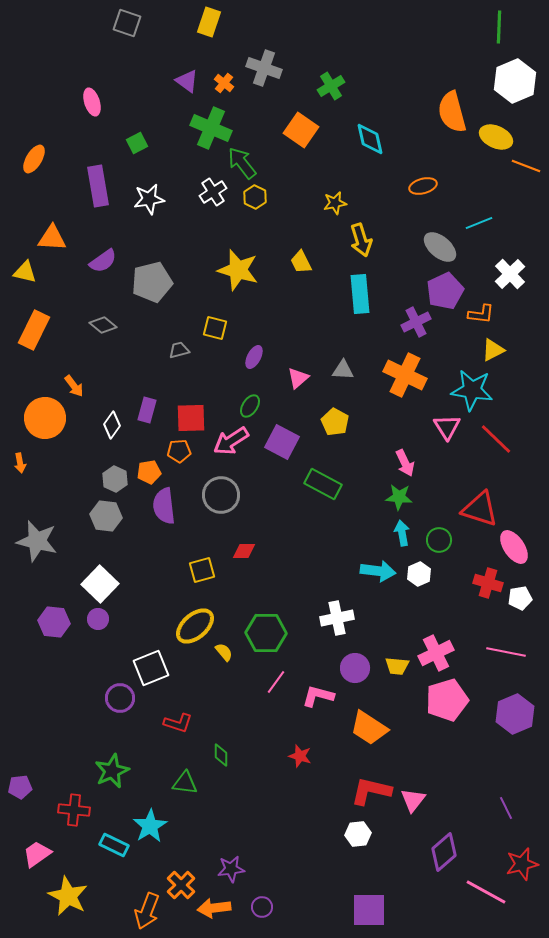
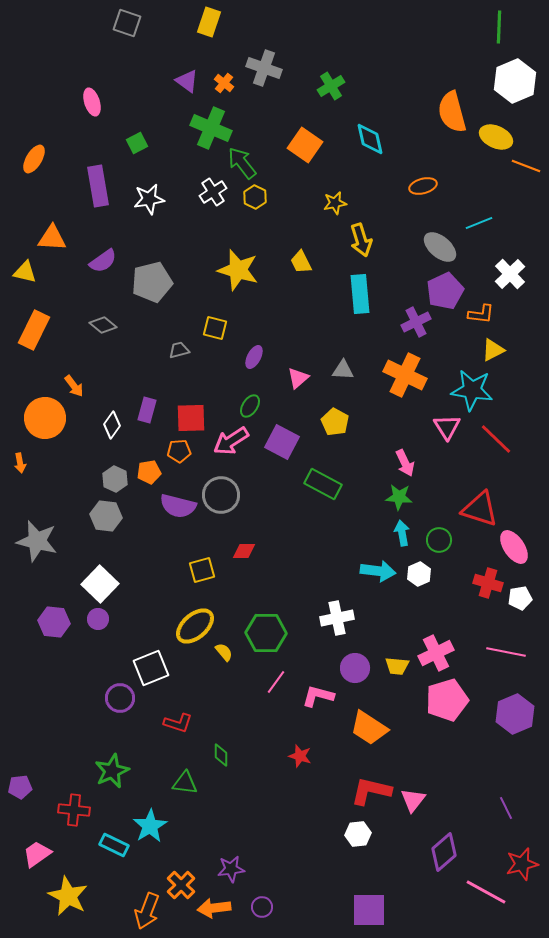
orange square at (301, 130): moved 4 px right, 15 px down
purple semicircle at (164, 506): moved 14 px right; rotated 69 degrees counterclockwise
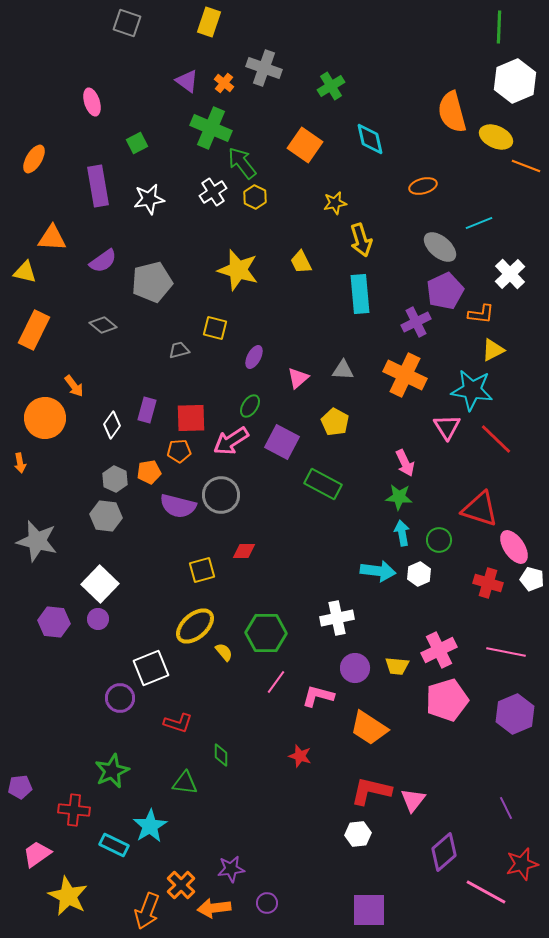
white pentagon at (520, 598): moved 12 px right, 19 px up; rotated 25 degrees clockwise
pink cross at (436, 653): moved 3 px right, 3 px up
purple circle at (262, 907): moved 5 px right, 4 px up
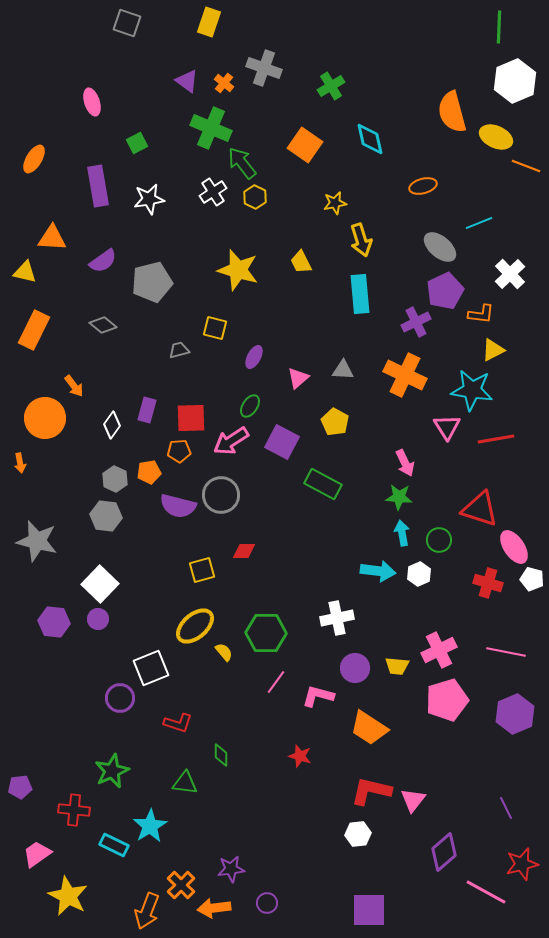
red line at (496, 439): rotated 54 degrees counterclockwise
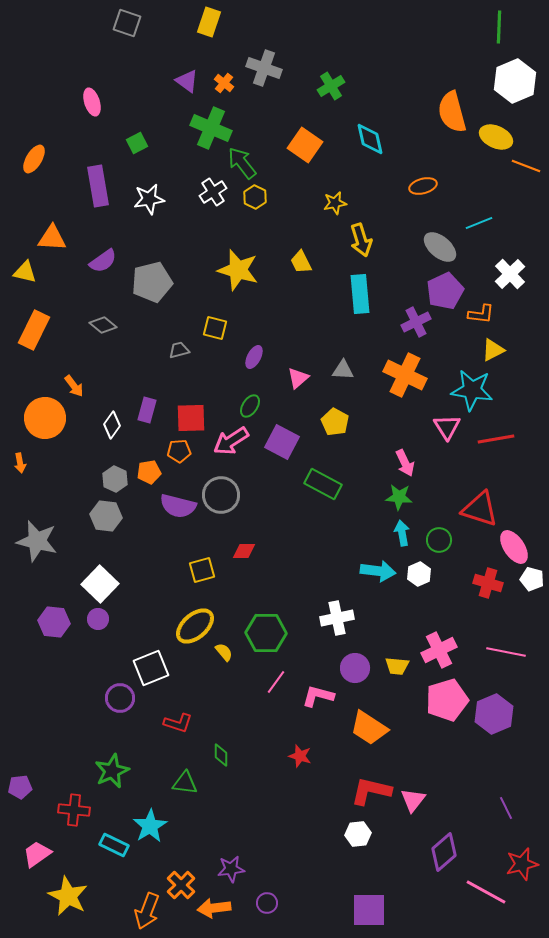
purple hexagon at (515, 714): moved 21 px left
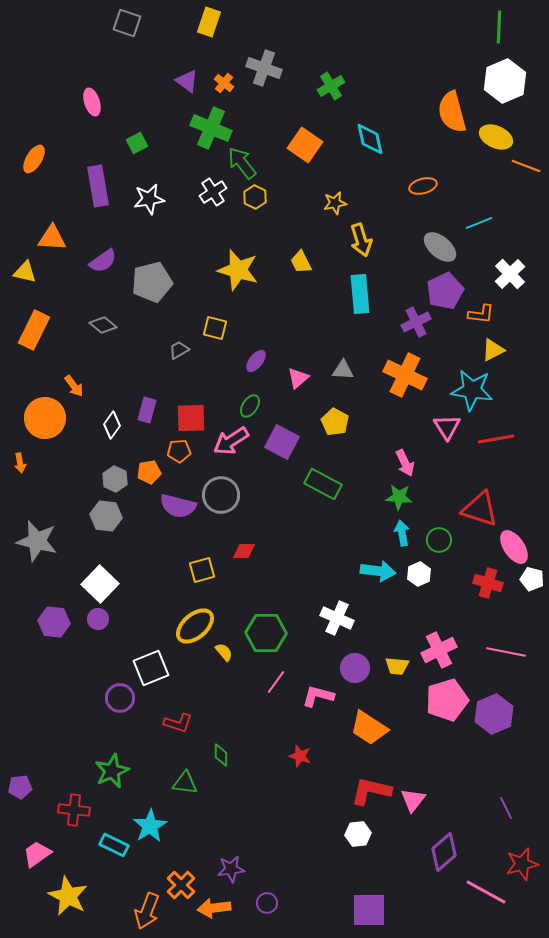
white hexagon at (515, 81): moved 10 px left
gray trapezoid at (179, 350): rotated 15 degrees counterclockwise
purple ellipse at (254, 357): moved 2 px right, 4 px down; rotated 10 degrees clockwise
white cross at (337, 618): rotated 36 degrees clockwise
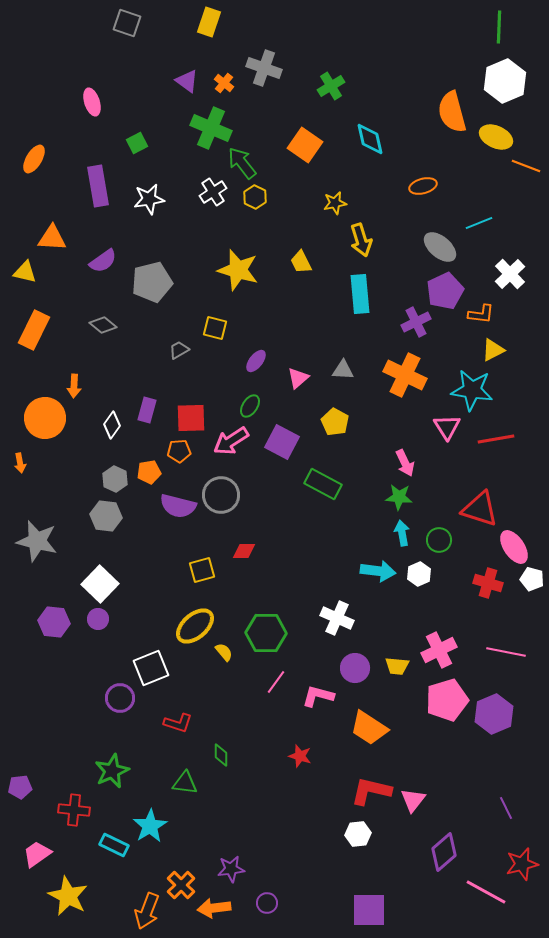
orange arrow at (74, 386): rotated 40 degrees clockwise
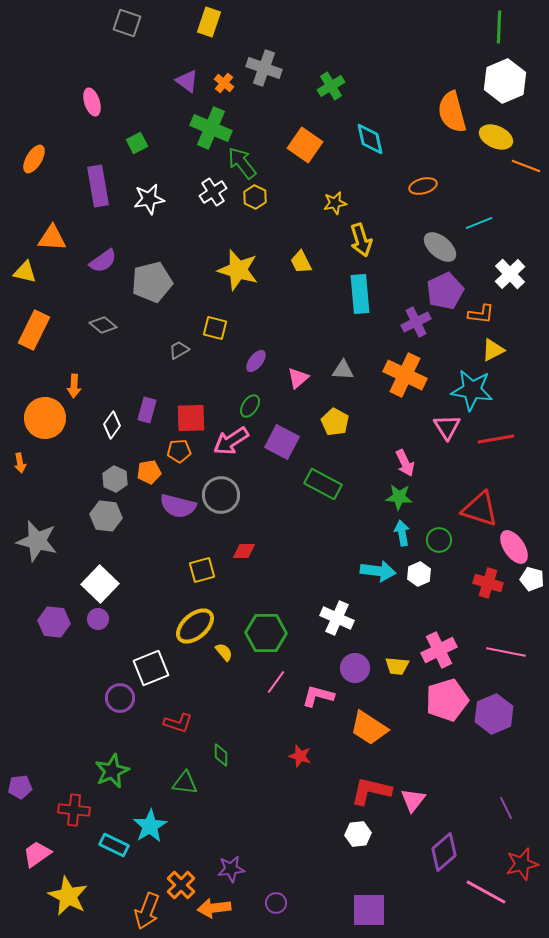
purple circle at (267, 903): moved 9 px right
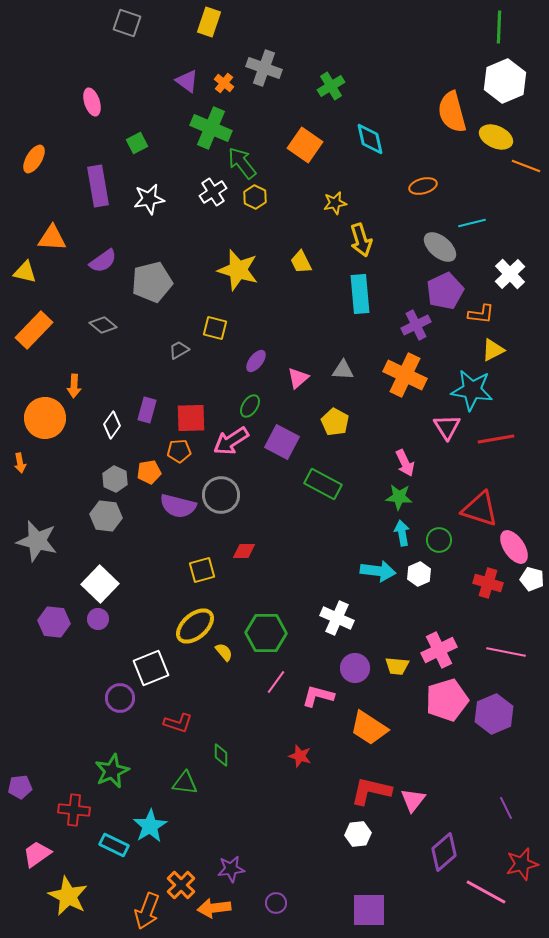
cyan line at (479, 223): moved 7 px left; rotated 8 degrees clockwise
purple cross at (416, 322): moved 3 px down
orange rectangle at (34, 330): rotated 18 degrees clockwise
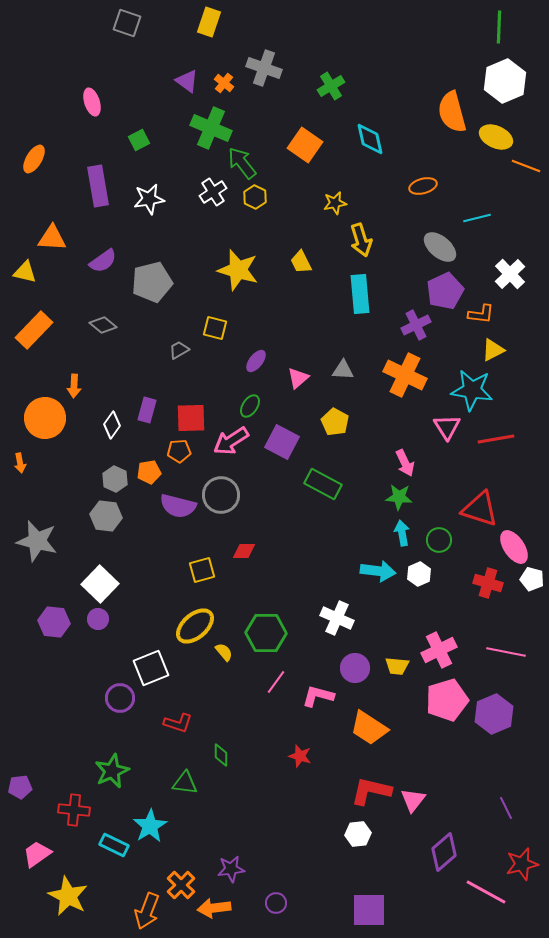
green square at (137, 143): moved 2 px right, 3 px up
cyan line at (472, 223): moved 5 px right, 5 px up
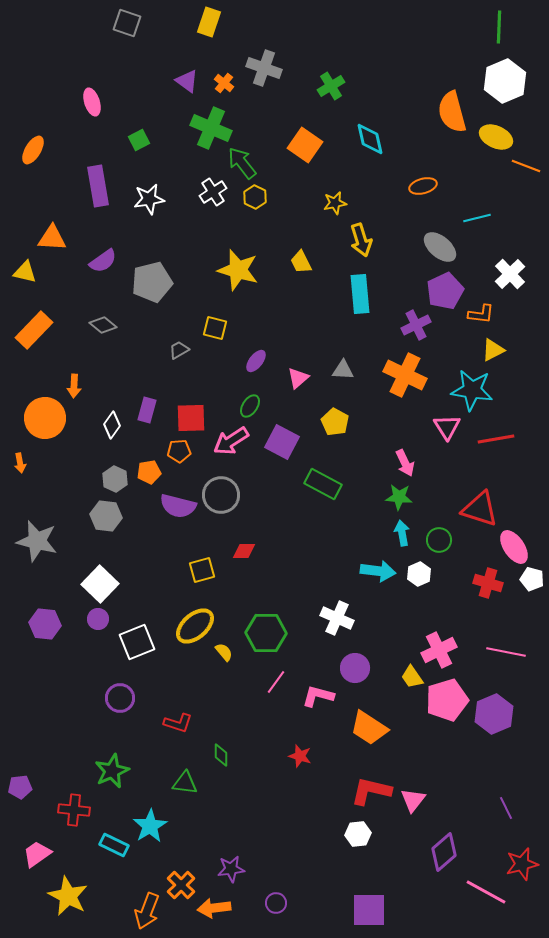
orange ellipse at (34, 159): moved 1 px left, 9 px up
purple hexagon at (54, 622): moved 9 px left, 2 px down
yellow trapezoid at (397, 666): moved 15 px right, 11 px down; rotated 50 degrees clockwise
white square at (151, 668): moved 14 px left, 26 px up
